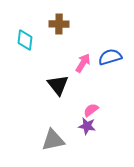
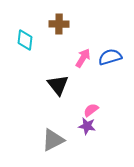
pink arrow: moved 5 px up
gray triangle: rotated 15 degrees counterclockwise
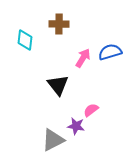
blue semicircle: moved 5 px up
purple star: moved 11 px left
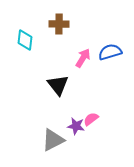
pink semicircle: moved 9 px down
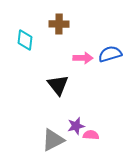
blue semicircle: moved 2 px down
pink arrow: rotated 60 degrees clockwise
pink semicircle: moved 16 px down; rotated 42 degrees clockwise
purple star: rotated 24 degrees counterclockwise
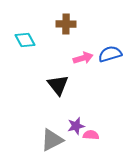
brown cross: moved 7 px right
cyan diamond: rotated 35 degrees counterclockwise
pink arrow: rotated 18 degrees counterclockwise
gray triangle: moved 1 px left
